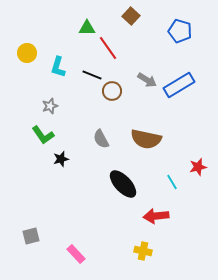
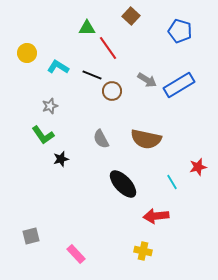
cyan L-shape: rotated 105 degrees clockwise
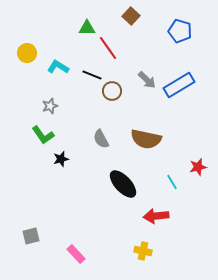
gray arrow: rotated 12 degrees clockwise
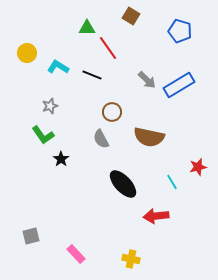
brown square: rotated 12 degrees counterclockwise
brown circle: moved 21 px down
brown semicircle: moved 3 px right, 2 px up
black star: rotated 21 degrees counterclockwise
yellow cross: moved 12 px left, 8 px down
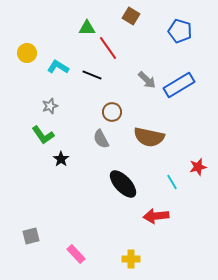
yellow cross: rotated 12 degrees counterclockwise
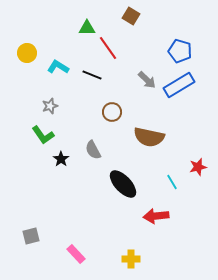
blue pentagon: moved 20 px down
gray semicircle: moved 8 px left, 11 px down
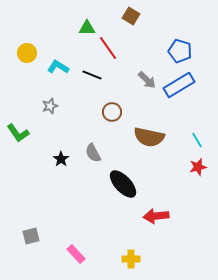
green L-shape: moved 25 px left, 2 px up
gray semicircle: moved 3 px down
cyan line: moved 25 px right, 42 px up
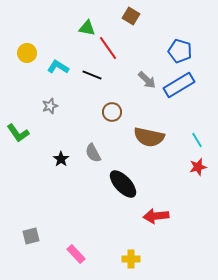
green triangle: rotated 12 degrees clockwise
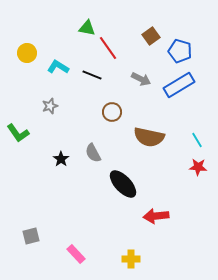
brown square: moved 20 px right, 20 px down; rotated 24 degrees clockwise
gray arrow: moved 6 px left, 1 px up; rotated 18 degrees counterclockwise
red star: rotated 18 degrees clockwise
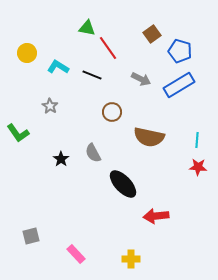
brown square: moved 1 px right, 2 px up
gray star: rotated 21 degrees counterclockwise
cyan line: rotated 35 degrees clockwise
